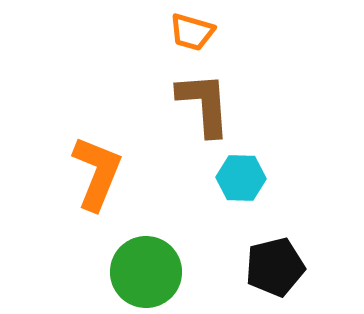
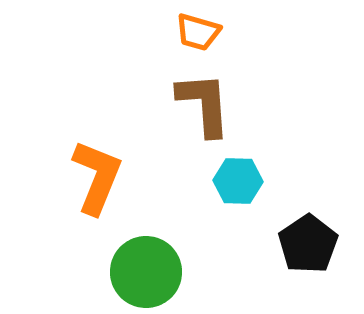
orange trapezoid: moved 6 px right
orange L-shape: moved 4 px down
cyan hexagon: moved 3 px left, 3 px down
black pentagon: moved 33 px right, 23 px up; rotated 20 degrees counterclockwise
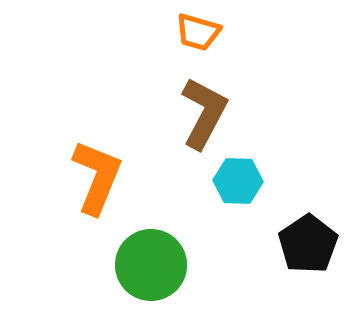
brown L-shape: moved 9 px down; rotated 32 degrees clockwise
green circle: moved 5 px right, 7 px up
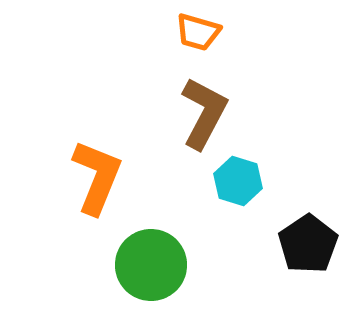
cyan hexagon: rotated 15 degrees clockwise
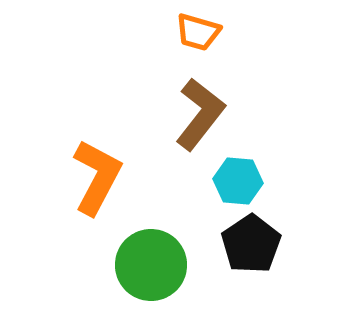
brown L-shape: moved 4 px left, 1 px down; rotated 10 degrees clockwise
orange L-shape: rotated 6 degrees clockwise
cyan hexagon: rotated 12 degrees counterclockwise
black pentagon: moved 57 px left
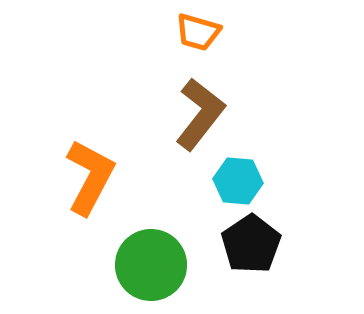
orange L-shape: moved 7 px left
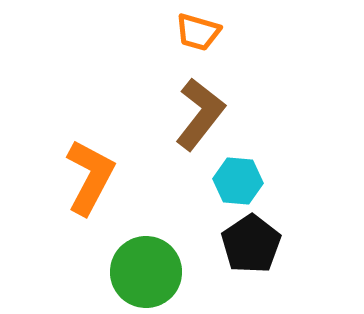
green circle: moved 5 px left, 7 px down
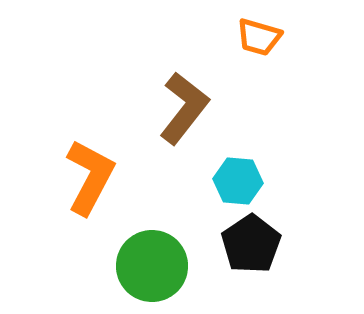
orange trapezoid: moved 61 px right, 5 px down
brown L-shape: moved 16 px left, 6 px up
green circle: moved 6 px right, 6 px up
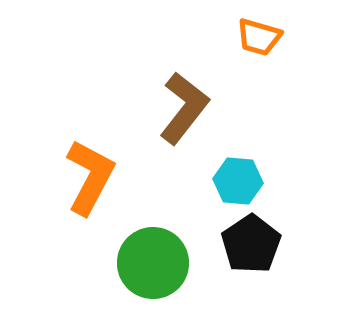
green circle: moved 1 px right, 3 px up
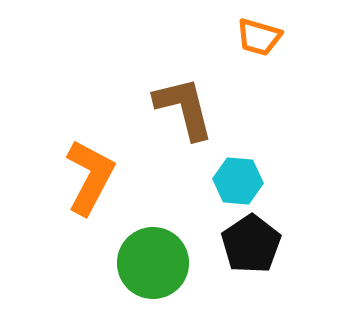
brown L-shape: rotated 52 degrees counterclockwise
